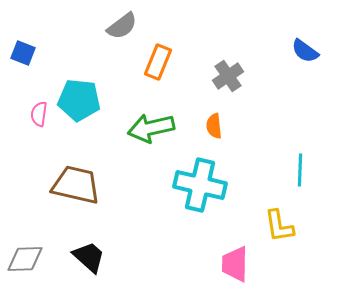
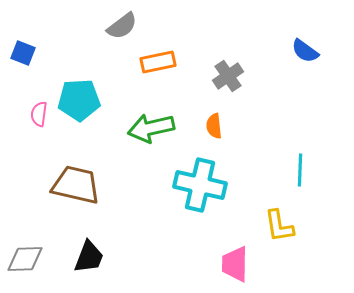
orange rectangle: rotated 56 degrees clockwise
cyan pentagon: rotated 9 degrees counterclockwise
black trapezoid: rotated 69 degrees clockwise
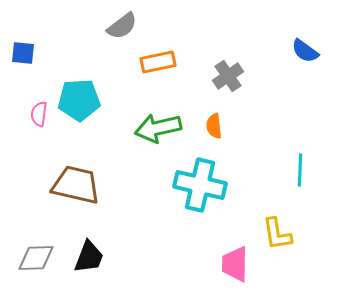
blue square: rotated 15 degrees counterclockwise
green arrow: moved 7 px right
yellow L-shape: moved 2 px left, 8 px down
gray diamond: moved 11 px right, 1 px up
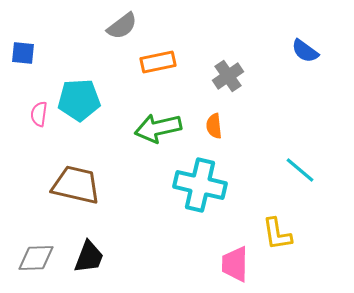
cyan line: rotated 52 degrees counterclockwise
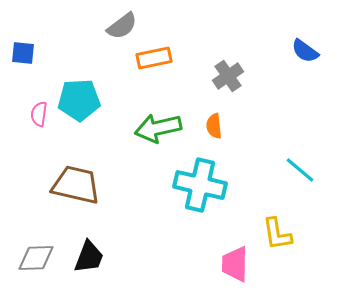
orange rectangle: moved 4 px left, 4 px up
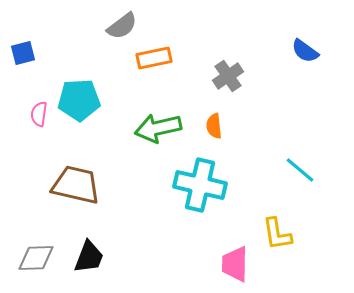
blue square: rotated 20 degrees counterclockwise
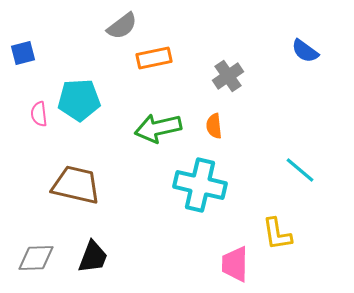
pink semicircle: rotated 15 degrees counterclockwise
black trapezoid: moved 4 px right
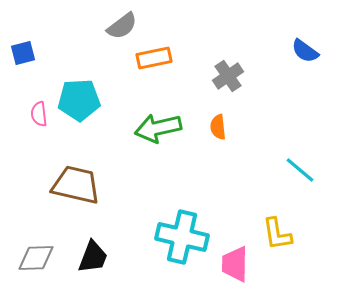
orange semicircle: moved 4 px right, 1 px down
cyan cross: moved 18 px left, 52 px down
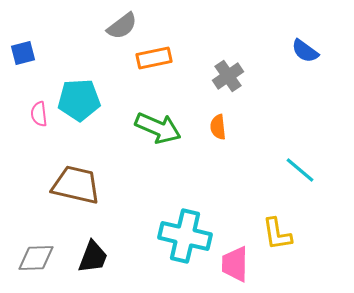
green arrow: rotated 144 degrees counterclockwise
cyan cross: moved 3 px right, 1 px up
